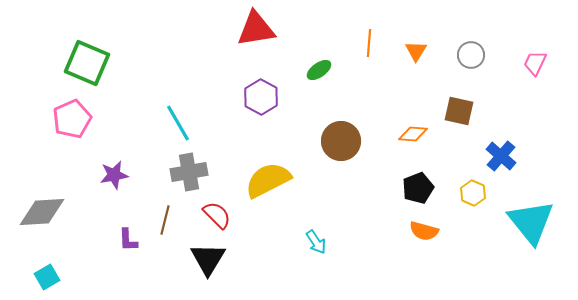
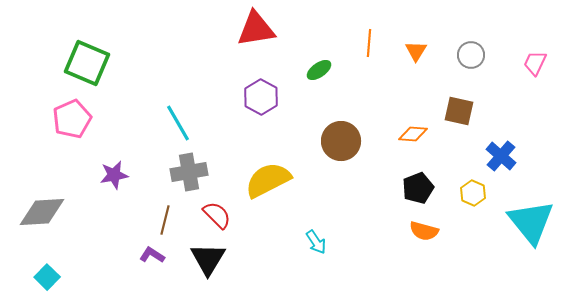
purple L-shape: moved 24 px right, 15 px down; rotated 125 degrees clockwise
cyan square: rotated 15 degrees counterclockwise
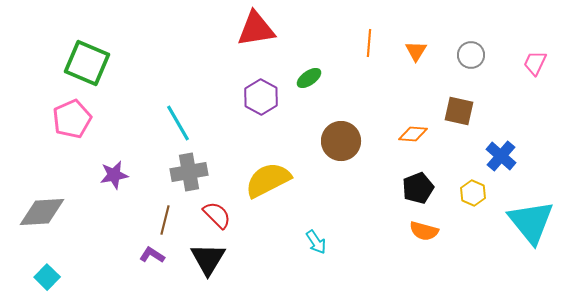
green ellipse: moved 10 px left, 8 px down
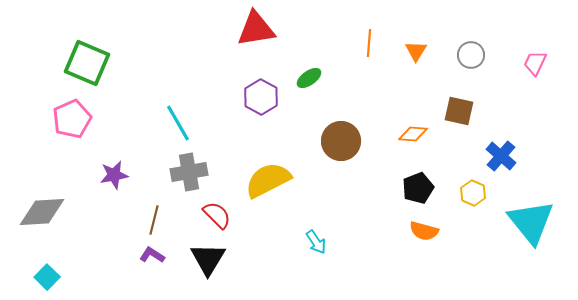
brown line: moved 11 px left
